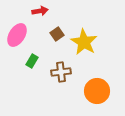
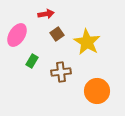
red arrow: moved 6 px right, 3 px down
yellow star: moved 3 px right
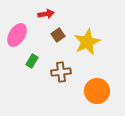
brown square: moved 1 px right, 1 px down
yellow star: rotated 16 degrees clockwise
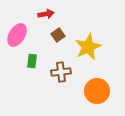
yellow star: moved 1 px right, 5 px down
green rectangle: rotated 24 degrees counterclockwise
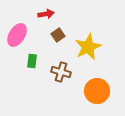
brown cross: rotated 24 degrees clockwise
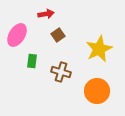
yellow star: moved 11 px right, 2 px down
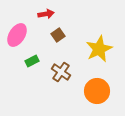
green rectangle: rotated 56 degrees clockwise
brown cross: rotated 18 degrees clockwise
